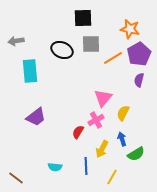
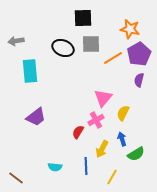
black ellipse: moved 1 px right, 2 px up
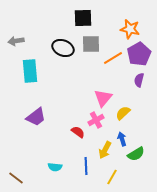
yellow semicircle: rotated 21 degrees clockwise
red semicircle: rotated 96 degrees clockwise
yellow arrow: moved 3 px right, 1 px down
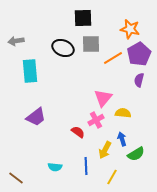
yellow semicircle: rotated 49 degrees clockwise
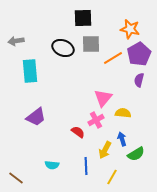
cyan semicircle: moved 3 px left, 2 px up
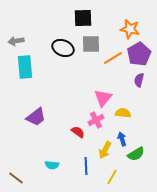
cyan rectangle: moved 5 px left, 4 px up
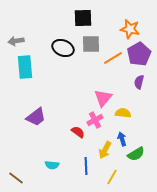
purple semicircle: moved 2 px down
pink cross: moved 1 px left
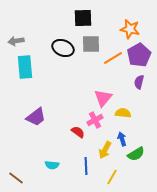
purple pentagon: moved 1 px down
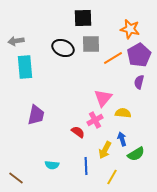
purple trapezoid: moved 2 px up; rotated 40 degrees counterclockwise
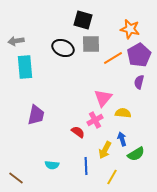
black square: moved 2 px down; rotated 18 degrees clockwise
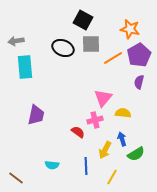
black square: rotated 12 degrees clockwise
pink cross: rotated 14 degrees clockwise
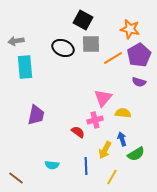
purple semicircle: rotated 88 degrees counterclockwise
